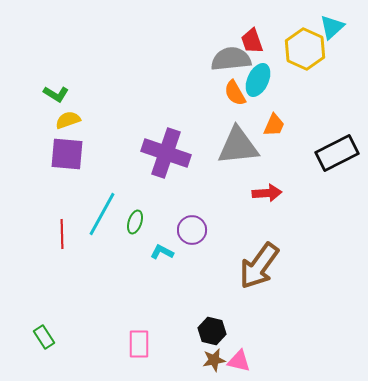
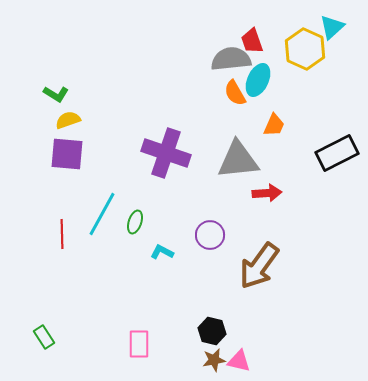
gray triangle: moved 14 px down
purple circle: moved 18 px right, 5 px down
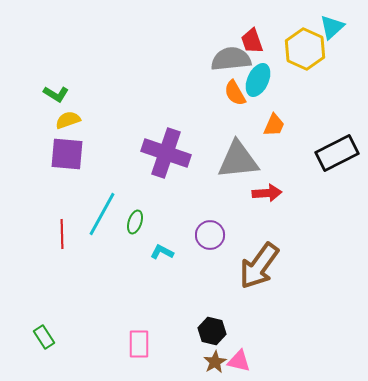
brown star: moved 1 px right, 2 px down; rotated 20 degrees counterclockwise
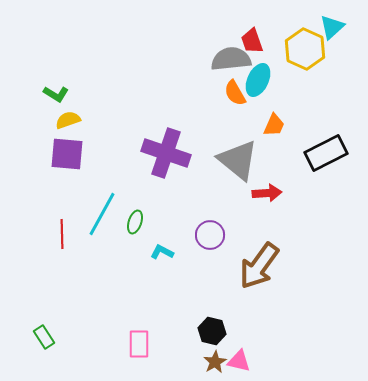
black rectangle: moved 11 px left
gray triangle: rotated 45 degrees clockwise
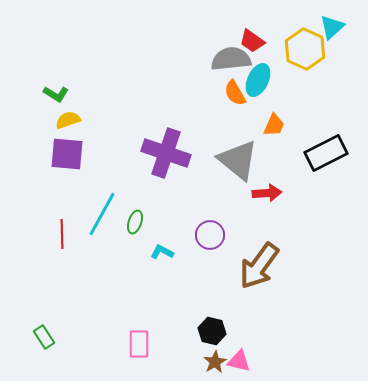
red trapezoid: rotated 36 degrees counterclockwise
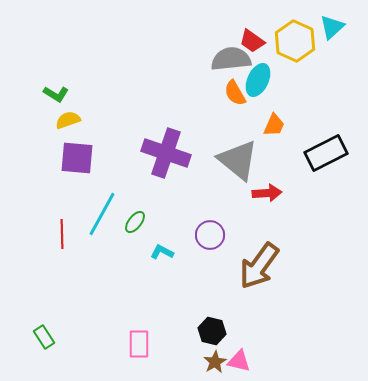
yellow hexagon: moved 10 px left, 8 px up
purple square: moved 10 px right, 4 px down
green ellipse: rotated 20 degrees clockwise
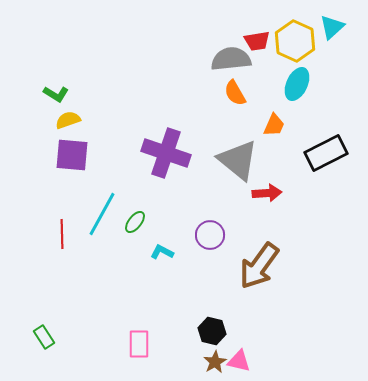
red trapezoid: moved 5 px right; rotated 44 degrees counterclockwise
cyan ellipse: moved 39 px right, 4 px down
purple square: moved 5 px left, 3 px up
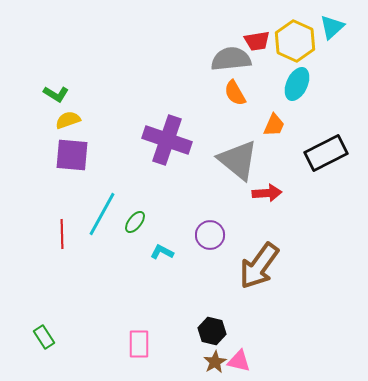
purple cross: moved 1 px right, 13 px up
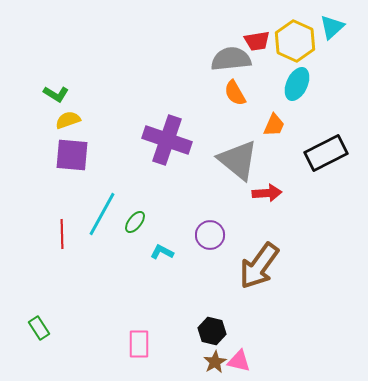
green rectangle: moved 5 px left, 9 px up
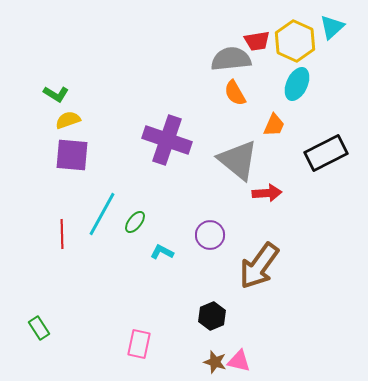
black hexagon: moved 15 px up; rotated 24 degrees clockwise
pink rectangle: rotated 12 degrees clockwise
brown star: rotated 25 degrees counterclockwise
